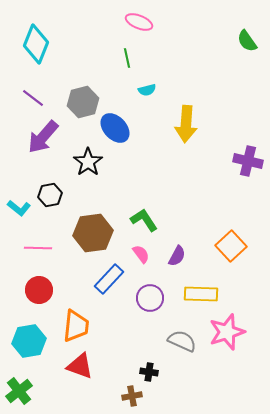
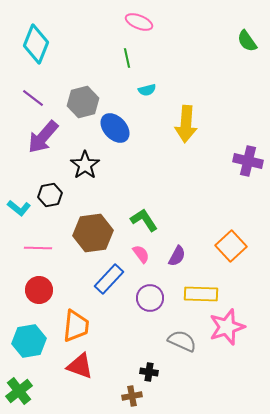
black star: moved 3 px left, 3 px down
pink star: moved 5 px up
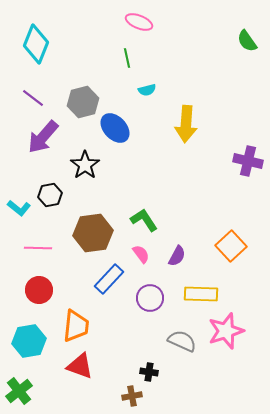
pink star: moved 1 px left, 4 px down
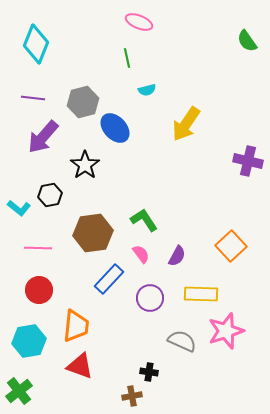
purple line: rotated 30 degrees counterclockwise
yellow arrow: rotated 30 degrees clockwise
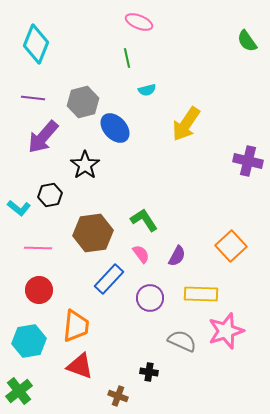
brown cross: moved 14 px left; rotated 30 degrees clockwise
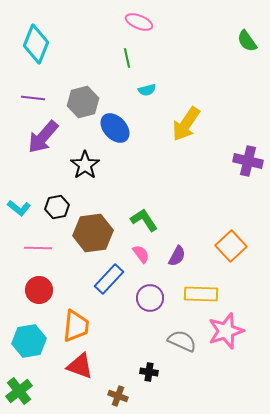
black hexagon: moved 7 px right, 12 px down
